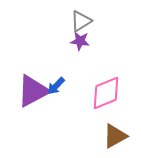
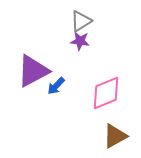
purple triangle: moved 20 px up
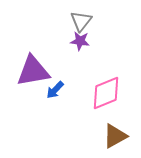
gray triangle: rotated 20 degrees counterclockwise
purple triangle: rotated 18 degrees clockwise
blue arrow: moved 1 px left, 4 px down
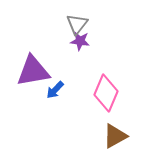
gray triangle: moved 4 px left, 3 px down
pink diamond: rotated 45 degrees counterclockwise
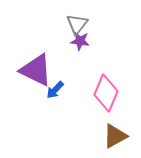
purple triangle: moved 3 px right, 1 px up; rotated 36 degrees clockwise
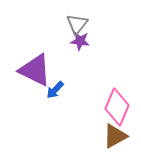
purple triangle: moved 1 px left
pink diamond: moved 11 px right, 14 px down
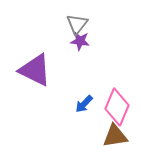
blue arrow: moved 29 px right, 14 px down
brown triangle: rotated 20 degrees clockwise
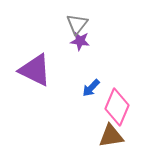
blue arrow: moved 7 px right, 16 px up
brown triangle: moved 4 px left
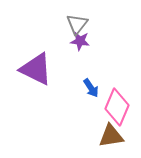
purple triangle: moved 1 px right, 1 px up
blue arrow: rotated 78 degrees counterclockwise
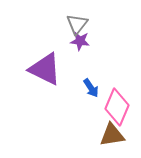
purple triangle: moved 9 px right
brown triangle: moved 1 px right, 1 px up
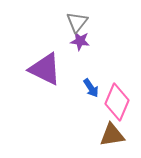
gray triangle: moved 2 px up
pink diamond: moved 5 px up
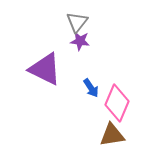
pink diamond: moved 1 px down
